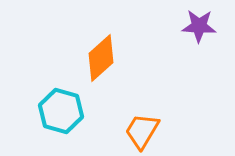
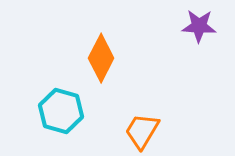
orange diamond: rotated 21 degrees counterclockwise
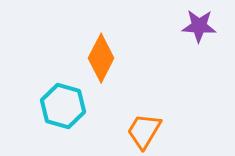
cyan hexagon: moved 2 px right, 5 px up
orange trapezoid: moved 2 px right
